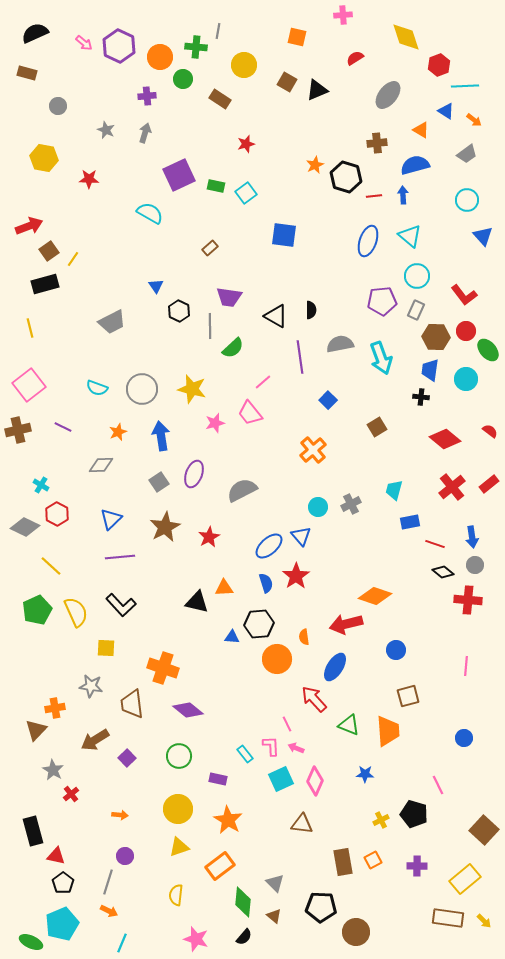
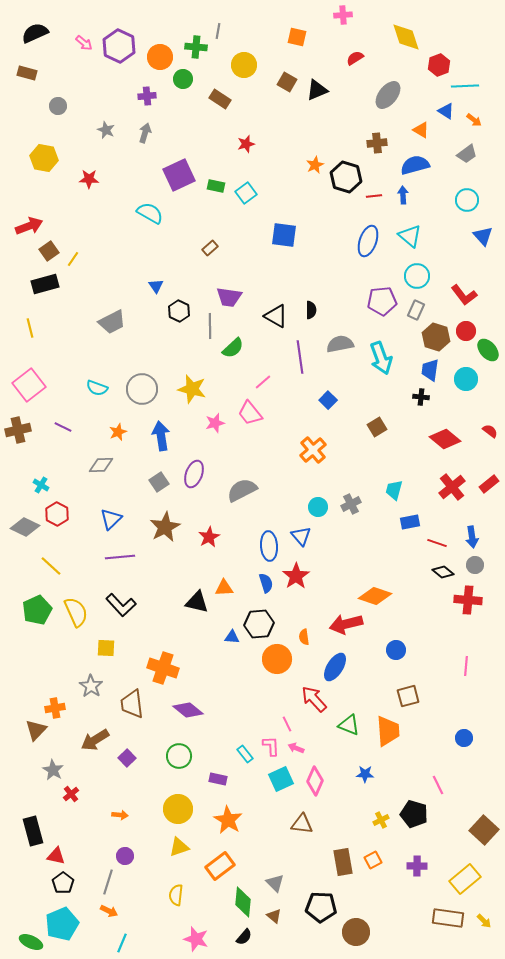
brown hexagon at (436, 337): rotated 16 degrees clockwise
red line at (435, 544): moved 2 px right, 1 px up
blue ellipse at (269, 546): rotated 52 degrees counterclockwise
gray star at (91, 686): rotated 25 degrees clockwise
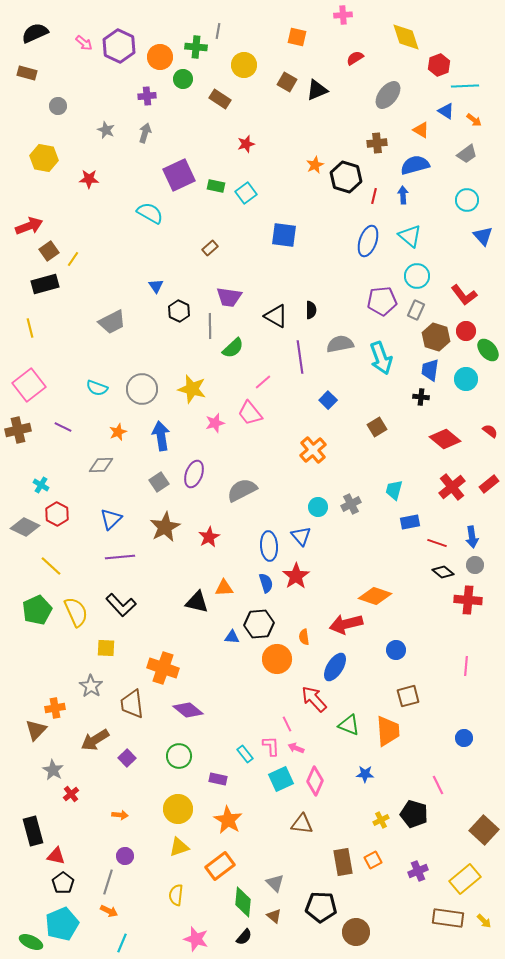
red line at (374, 196): rotated 70 degrees counterclockwise
purple cross at (417, 866): moved 1 px right, 5 px down; rotated 24 degrees counterclockwise
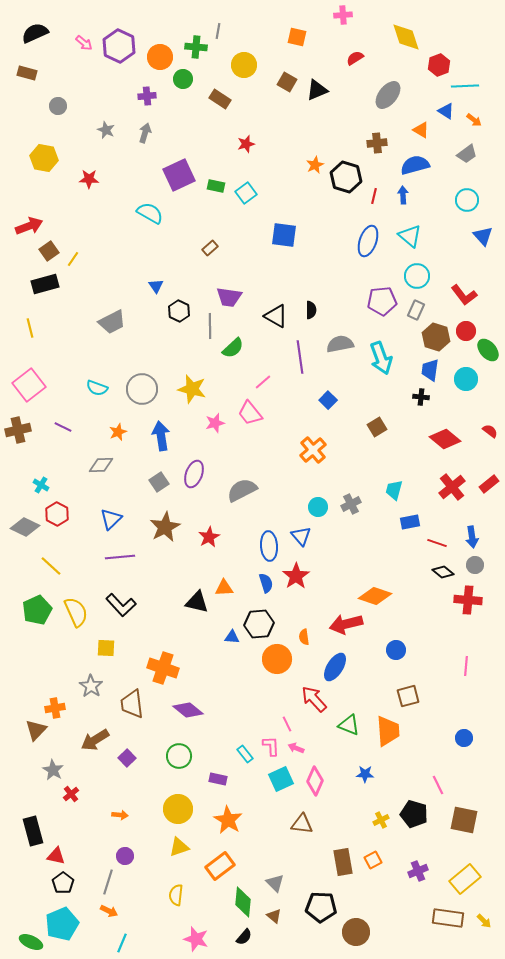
brown square at (484, 830): moved 20 px left, 10 px up; rotated 32 degrees counterclockwise
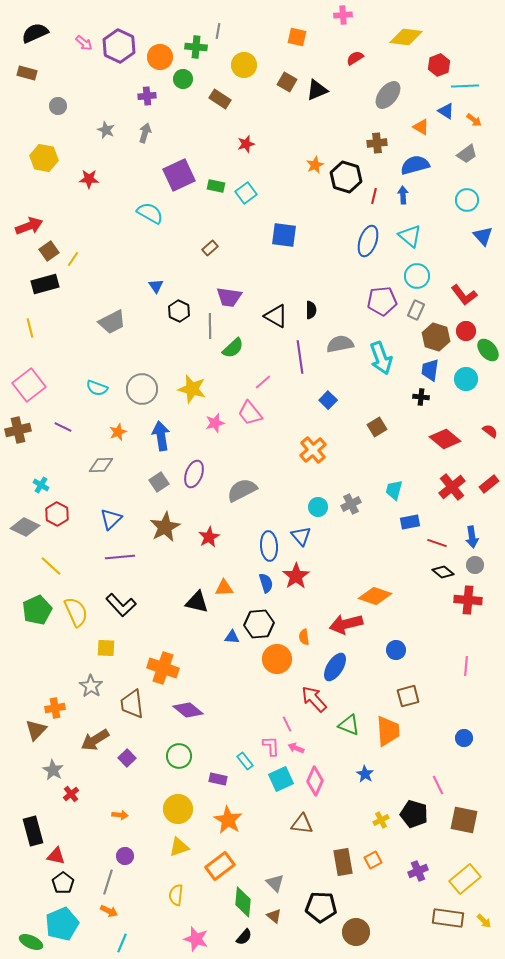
yellow diamond at (406, 37): rotated 64 degrees counterclockwise
orange triangle at (421, 130): moved 3 px up
cyan rectangle at (245, 754): moved 7 px down
blue star at (365, 774): rotated 30 degrees clockwise
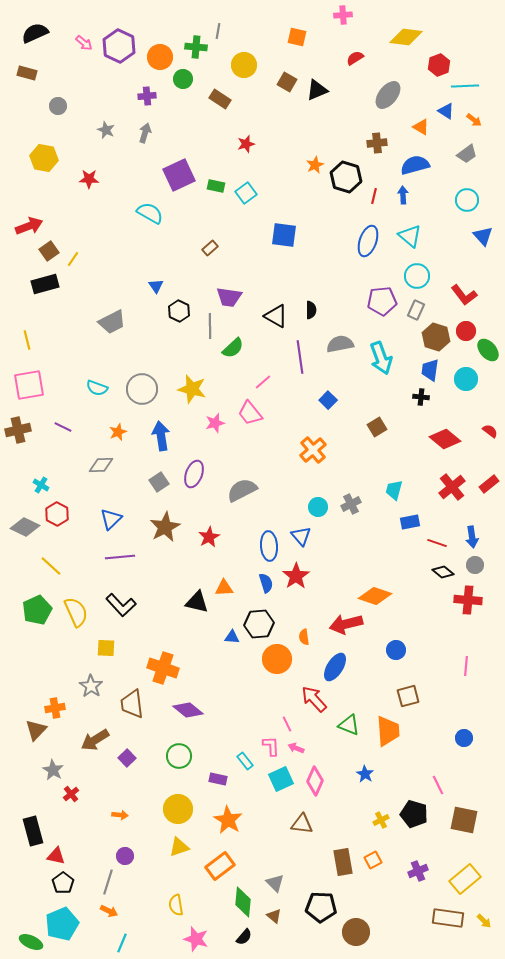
yellow line at (30, 328): moved 3 px left, 12 px down
pink square at (29, 385): rotated 28 degrees clockwise
yellow semicircle at (176, 895): moved 10 px down; rotated 15 degrees counterclockwise
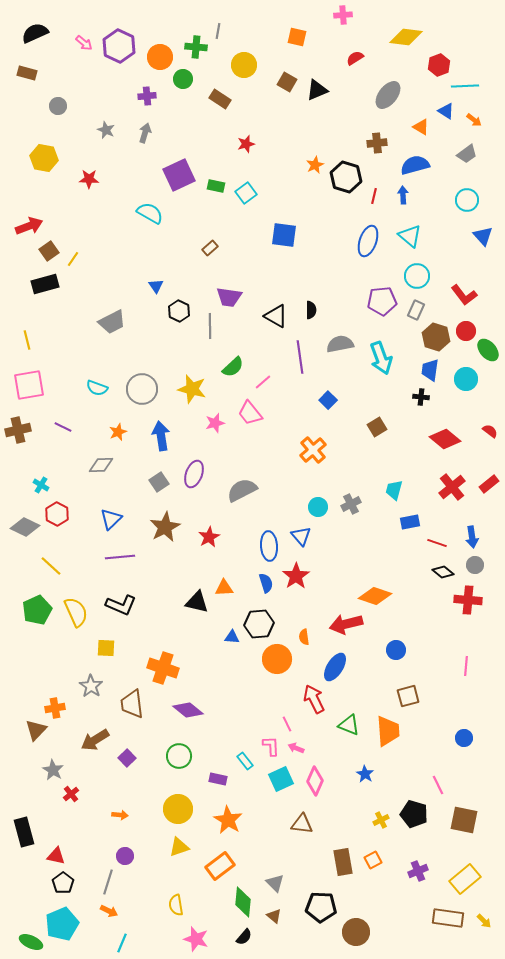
green semicircle at (233, 348): moved 19 px down
black L-shape at (121, 605): rotated 24 degrees counterclockwise
red arrow at (314, 699): rotated 16 degrees clockwise
black rectangle at (33, 831): moved 9 px left, 1 px down
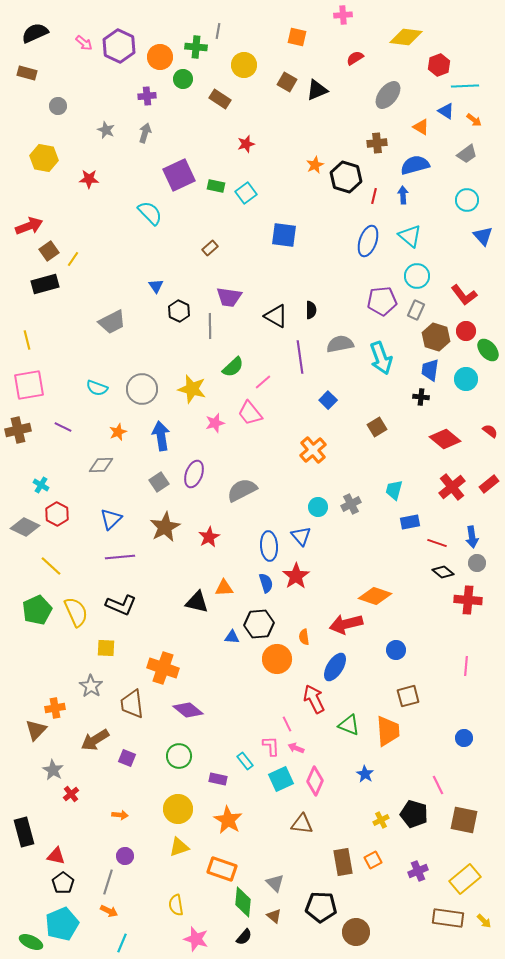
cyan semicircle at (150, 213): rotated 16 degrees clockwise
gray circle at (475, 565): moved 2 px right, 2 px up
purple square at (127, 758): rotated 24 degrees counterclockwise
orange rectangle at (220, 866): moved 2 px right, 3 px down; rotated 56 degrees clockwise
